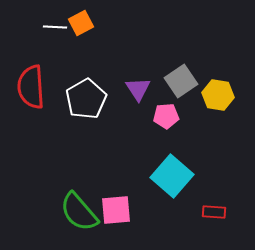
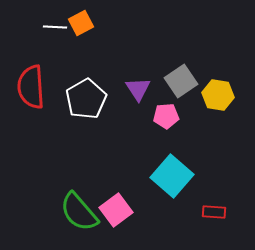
pink square: rotated 32 degrees counterclockwise
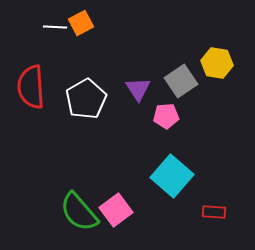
yellow hexagon: moved 1 px left, 32 px up
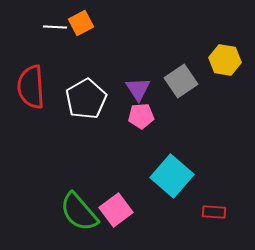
yellow hexagon: moved 8 px right, 3 px up
pink pentagon: moved 25 px left
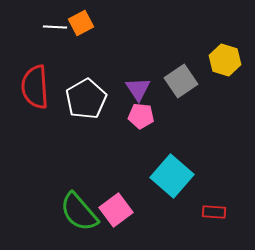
yellow hexagon: rotated 8 degrees clockwise
red semicircle: moved 4 px right
pink pentagon: rotated 10 degrees clockwise
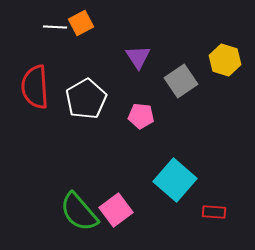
purple triangle: moved 32 px up
cyan square: moved 3 px right, 4 px down
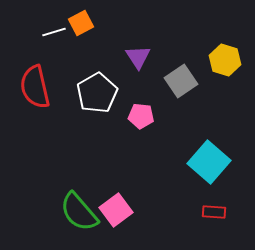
white line: moved 1 px left, 5 px down; rotated 20 degrees counterclockwise
red semicircle: rotated 9 degrees counterclockwise
white pentagon: moved 11 px right, 6 px up
cyan square: moved 34 px right, 18 px up
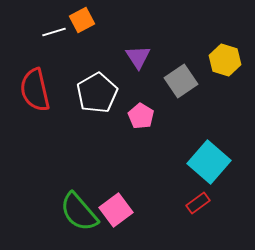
orange square: moved 1 px right, 3 px up
red semicircle: moved 3 px down
pink pentagon: rotated 25 degrees clockwise
red rectangle: moved 16 px left, 9 px up; rotated 40 degrees counterclockwise
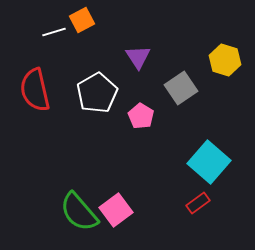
gray square: moved 7 px down
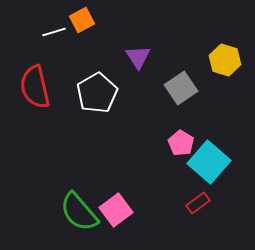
red semicircle: moved 3 px up
pink pentagon: moved 40 px right, 27 px down
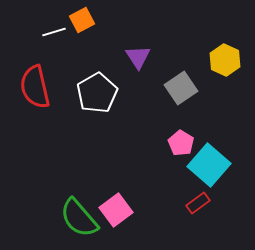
yellow hexagon: rotated 8 degrees clockwise
cyan square: moved 3 px down
green semicircle: moved 6 px down
